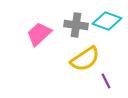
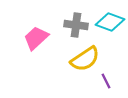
cyan diamond: moved 3 px right, 1 px down
pink trapezoid: moved 3 px left, 4 px down
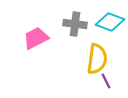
gray cross: moved 1 px left, 1 px up
pink trapezoid: rotated 16 degrees clockwise
yellow semicircle: moved 12 px right; rotated 48 degrees counterclockwise
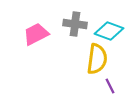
cyan diamond: moved 1 px left, 9 px down
pink trapezoid: moved 4 px up
purple line: moved 4 px right, 5 px down
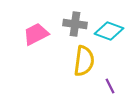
yellow semicircle: moved 13 px left, 2 px down
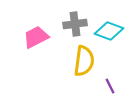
gray cross: rotated 15 degrees counterclockwise
pink trapezoid: moved 3 px down
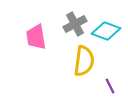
gray cross: rotated 20 degrees counterclockwise
cyan diamond: moved 3 px left
pink trapezoid: rotated 72 degrees counterclockwise
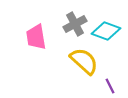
yellow semicircle: rotated 56 degrees counterclockwise
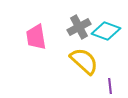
gray cross: moved 4 px right, 3 px down
purple line: rotated 21 degrees clockwise
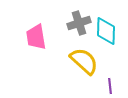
gray cross: moved 4 px up; rotated 10 degrees clockwise
cyan diamond: rotated 72 degrees clockwise
